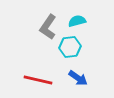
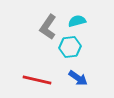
red line: moved 1 px left
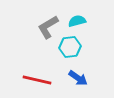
gray L-shape: rotated 25 degrees clockwise
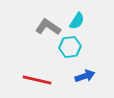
cyan semicircle: rotated 138 degrees clockwise
gray L-shape: rotated 65 degrees clockwise
blue arrow: moved 7 px right, 2 px up; rotated 54 degrees counterclockwise
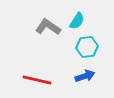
cyan hexagon: moved 17 px right
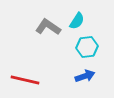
red line: moved 12 px left
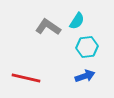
red line: moved 1 px right, 2 px up
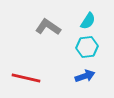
cyan semicircle: moved 11 px right
